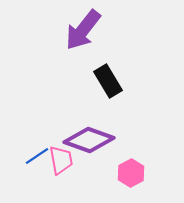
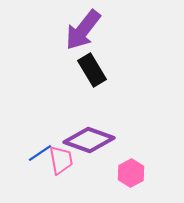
black rectangle: moved 16 px left, 11 px up
blue line: moved 3 px right, 3 px up
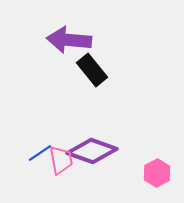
purple arrow: moved 14 px left, 10 px down; rotated 57 degrees clockwise
black rectangle: rotated 8 degrees counterclockwise
purple diamond: moved 3 px right, 11 px down
pink hexagon: moved 26 px right
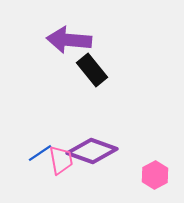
pink hexagon: moved 2 px left, 2 px down
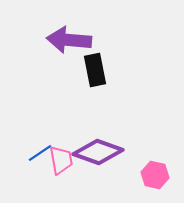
black rectangle: moved 3 px right; rotated 28 degrees clockwise
purple diamond: moved 6 px right, 1 px down
pink hexagon: rotated 20 degrees counterclockwise
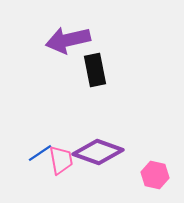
purple arrow: moved 1 px left; rotated 18 degrees counterclockwise
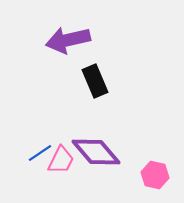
black rectangle: moved 11 px down; rotated 12 degrees counterclockwise
purple diamond: moved 2 px left; rotated 30 degrees clockwise
pink trapezoid: rotated 36 degrees clockwise
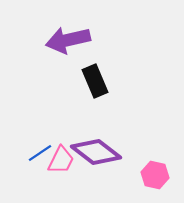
purple diamond: rotated 12 degrees counterclockwise
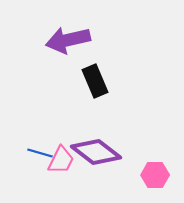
blue line: rotated 50 degrees clockwise
pink hexagon: rotated 12 degrees counterclockwise
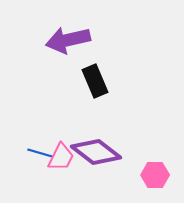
pink trapezoid: moved 3 px up
